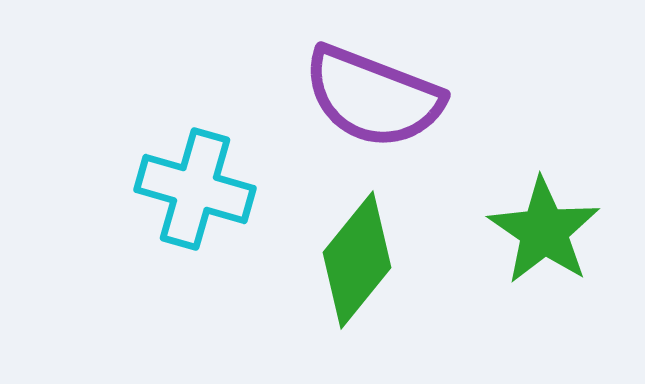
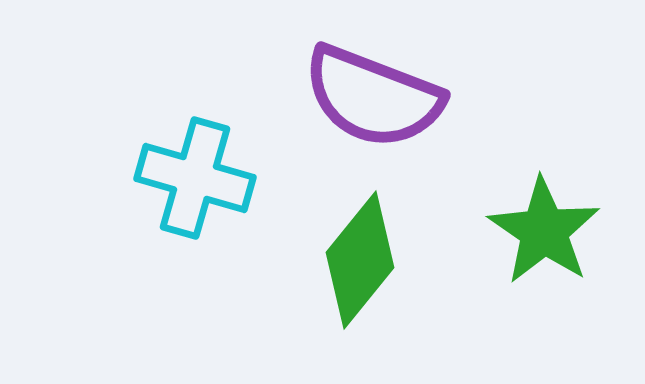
cyan cross: moved 11 px up
green diamond: moved 3 px right
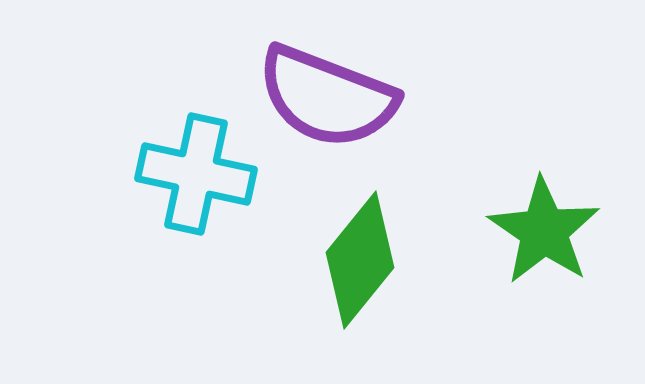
purple semicircle: moved 46 px left
cyan cross: moved 1 px right, 4 px up; rotated 4 degrees counterclockwise
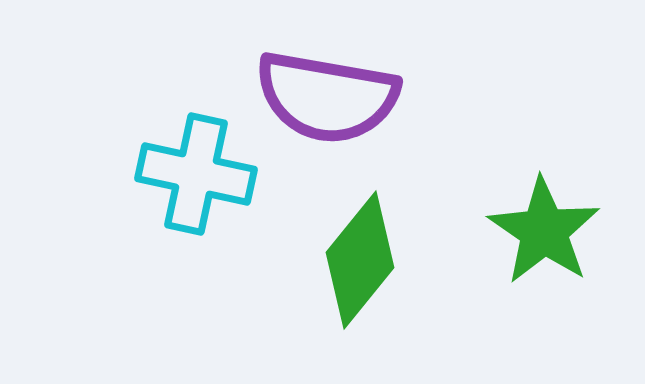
purple semicircle: rotated 11 degrees counterclockwise
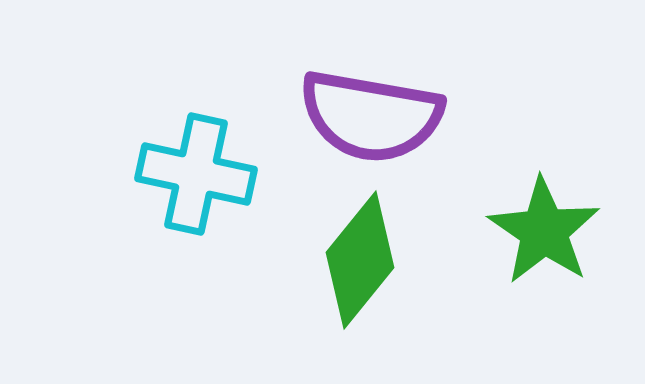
purple semicircle: moved 44 px right, 19 px down
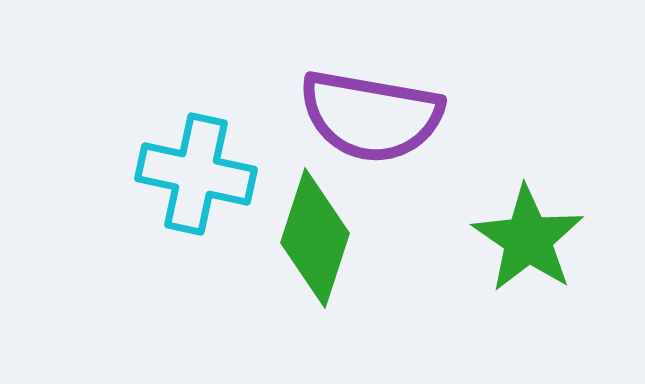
green star: moved 16 px left, 8 px down
green diamond: moved 45 px left, 22 px up; rotated 21 degrees counterclockwise
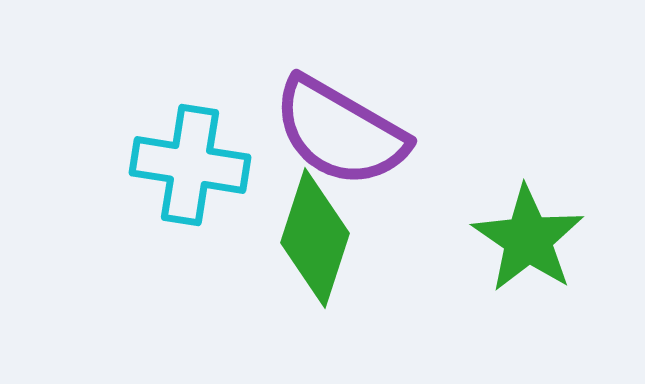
purple semicircle: moved 31 px left, 16 px down; rotated 20 degrees clockwise
cyan cross: moved 6 px left, 9 px up; rotated 3 degrees counterclockwise
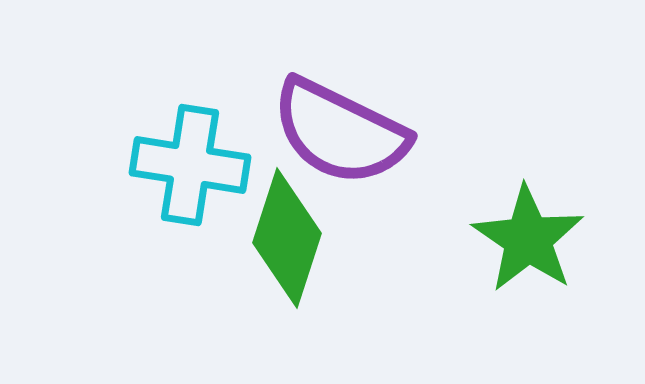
purple semicircle: rotated 4 degrees counterclockwise
green diamond: moved 28 px left
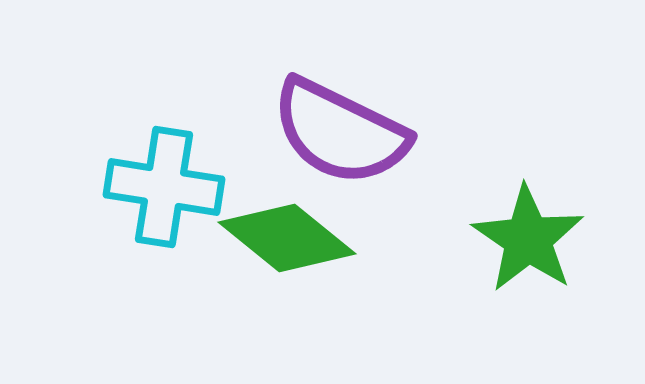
cyan cross: moved 26 px left, 22 px down
green diamond: rotated 69 degrees counterclockwise
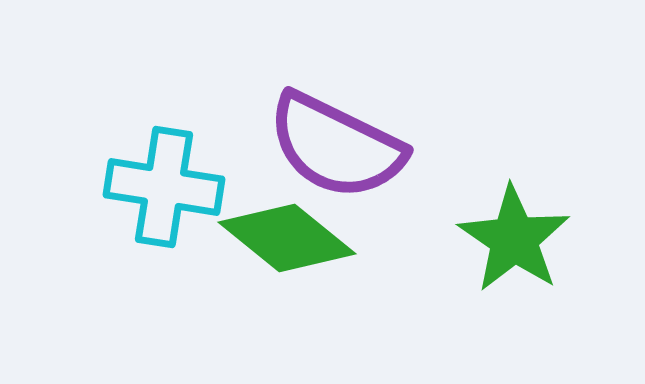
purple semicircle: moved 4 px left, 14 px down
green star: moved 14 px left
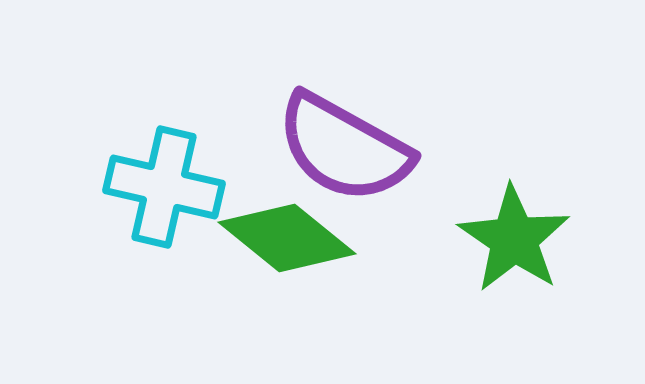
purple semicircle: moved 8 px right, 2 px down; rotated 3 degrees clockwise
cyan cross: rotated 4 degrees clockwise
